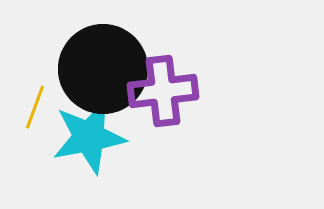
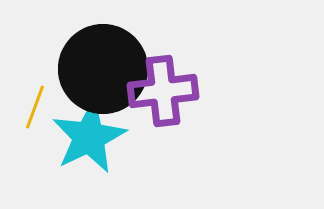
cyan star: rotated 16 degrees counterclockwise
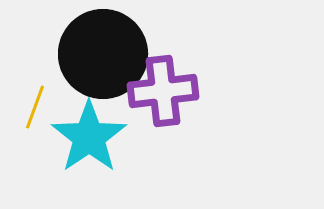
black circle: moved 15 px up
cyan star: rotated 8 degrees counterclockwise
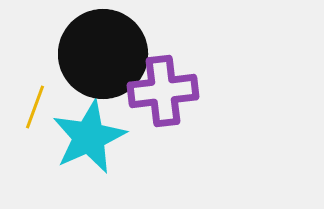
cyan star: rotated 10 degrees clockwise
